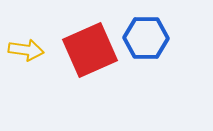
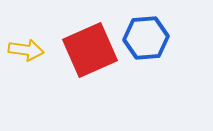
blue hexagon: rotated 6 degrees counterclockwise
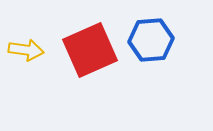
blue hexagon: moved 5 px right, 2 px down
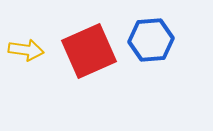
red square: moved 1 px left, 1 px down
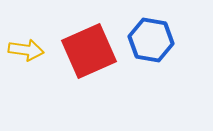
blue hexagon: rotated 15 degrees clockwise
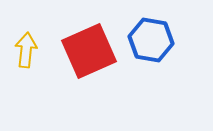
yellow arrow: rotated 92 degrees counterclockwise
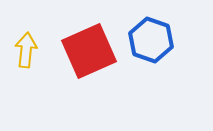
blue hexagon: rotated 9 degrees clockwise
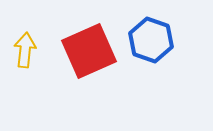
yellow arrow: moved 1 px left
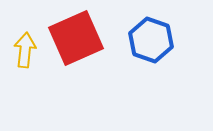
red square: moved 13 px left, 13 px up
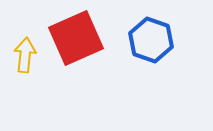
yellow arrow: moved 5 px down
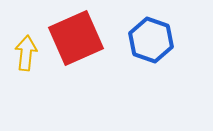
yellow arrow: moved 1 px right, 2 px up
